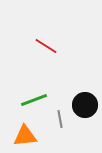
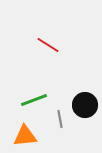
red line: moved 2 px right, 1 px up
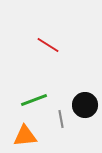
gray line: moved 1 px right
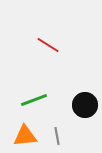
gray line: moved 4 px left, 17 px down
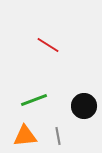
black circle: moved 1 px left, 1 px down
gray line: moved 1 px right
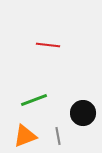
red line: rotated 25 degrees counterclockwise
black circle: moved 1 px left, 7 px down
orange triangle: rotated 15 degrees counterclockwise
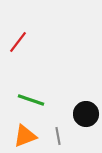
red line: moved 30 px left, 3 px up; rotated 60 degrees counterclockwise
green line: moved 3 px left; rotated 40 degrees clockwise
black circle: moved 3 px right, 1 px down
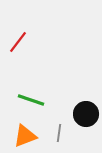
gray line: moved 1 px right, 3 px up; rotated 18 degrees clockwise
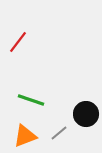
gray line: rotated 42 degrees clockwise
